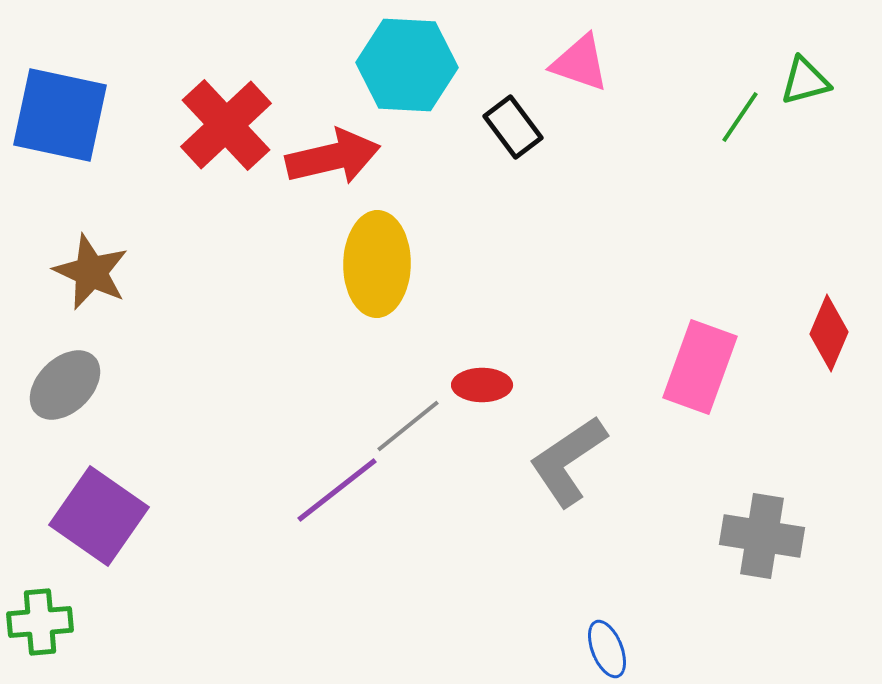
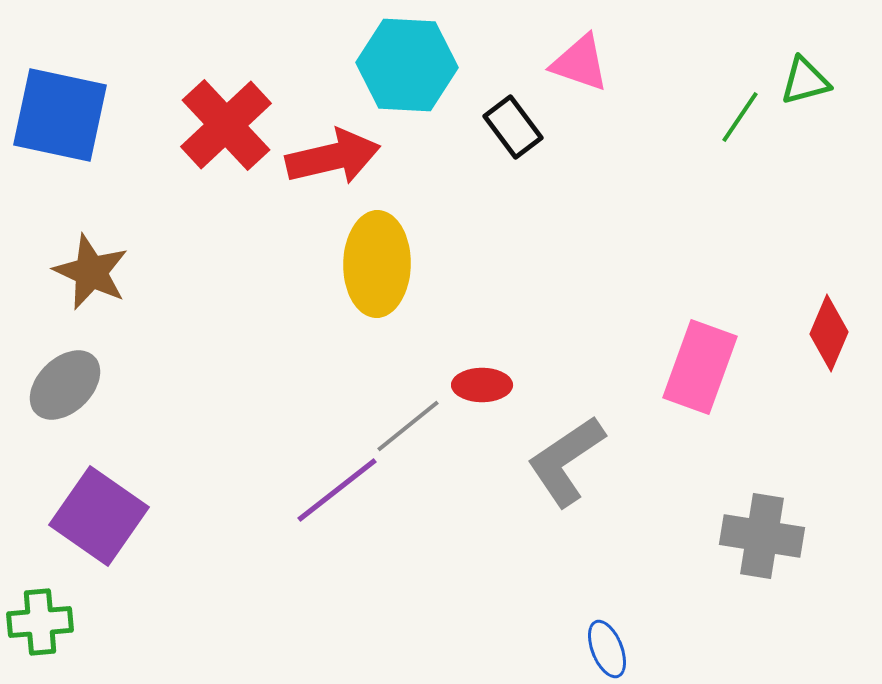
gray L-shape: moved 2 px left
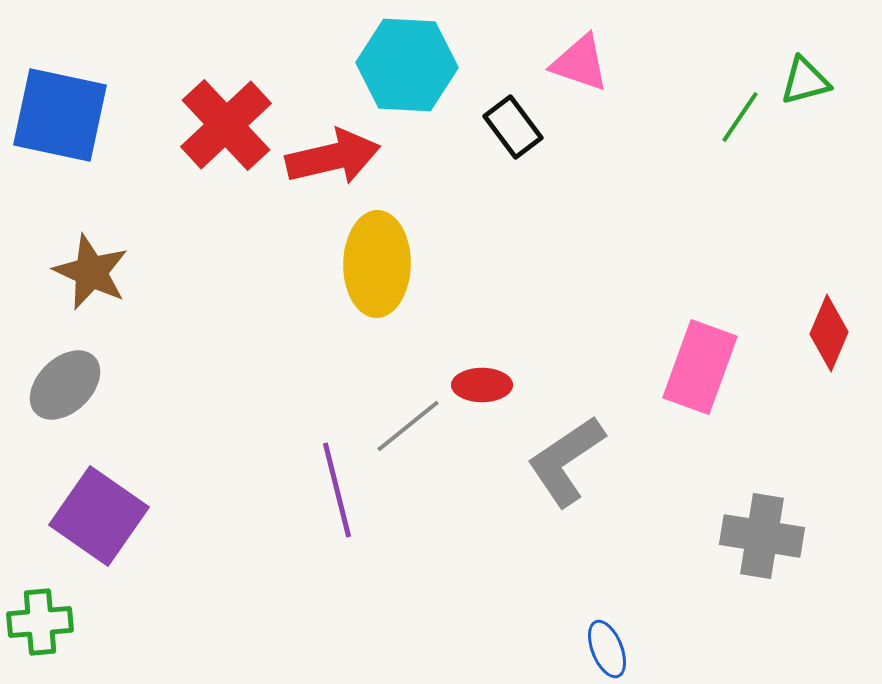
purple line: rotated 66 degrees counterclockwise
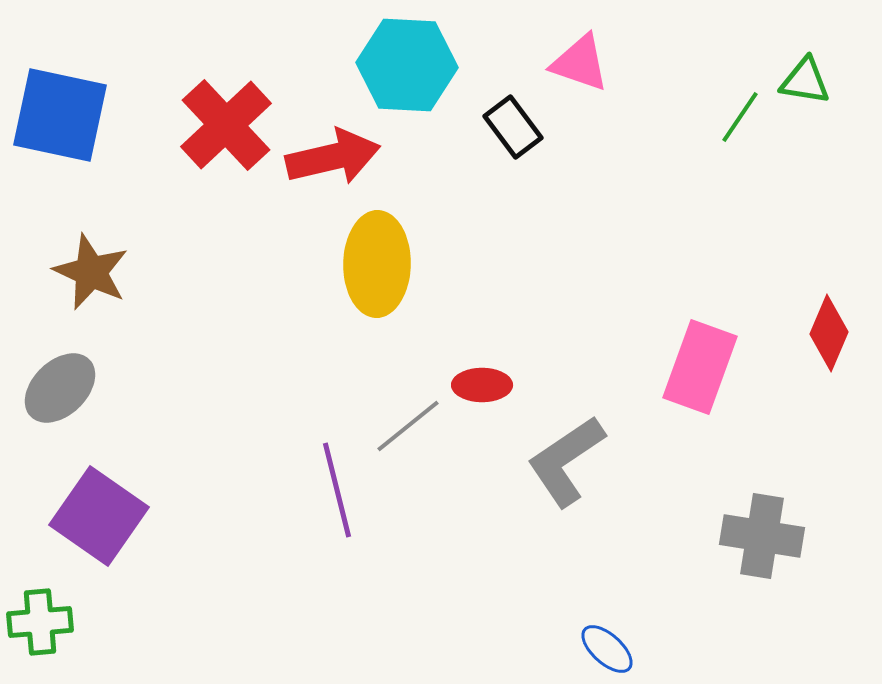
green triangle: rotated 24 degrees clockwise
gray ellipse: moved 5 px left, 3 px down
blue ellipse: rotated 26 degrees counterclockwise
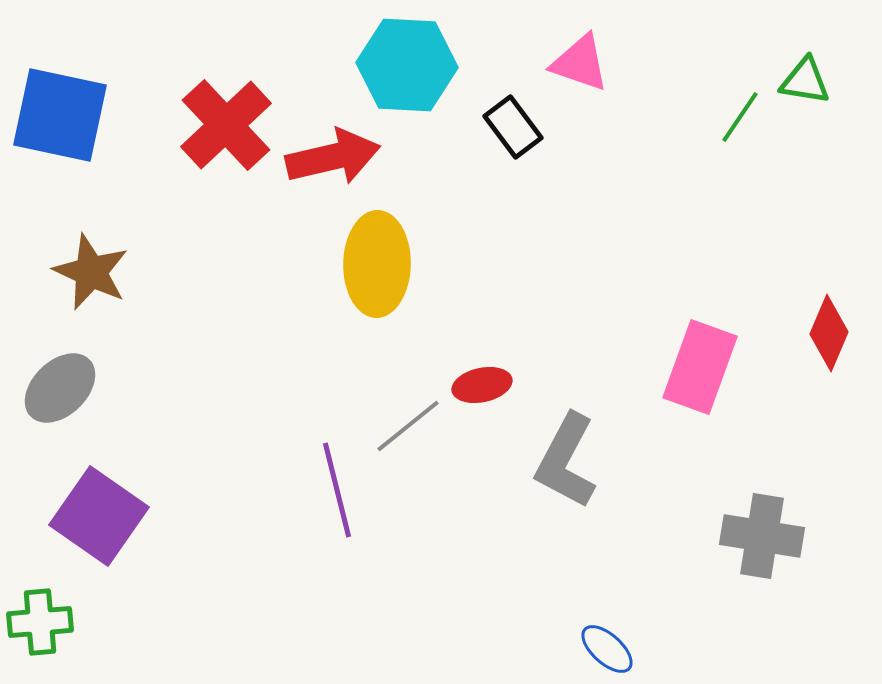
red ellipse: rotated 12 degrees counterclockwise
gray L-shape: rotated 28 degrees counterclockwise
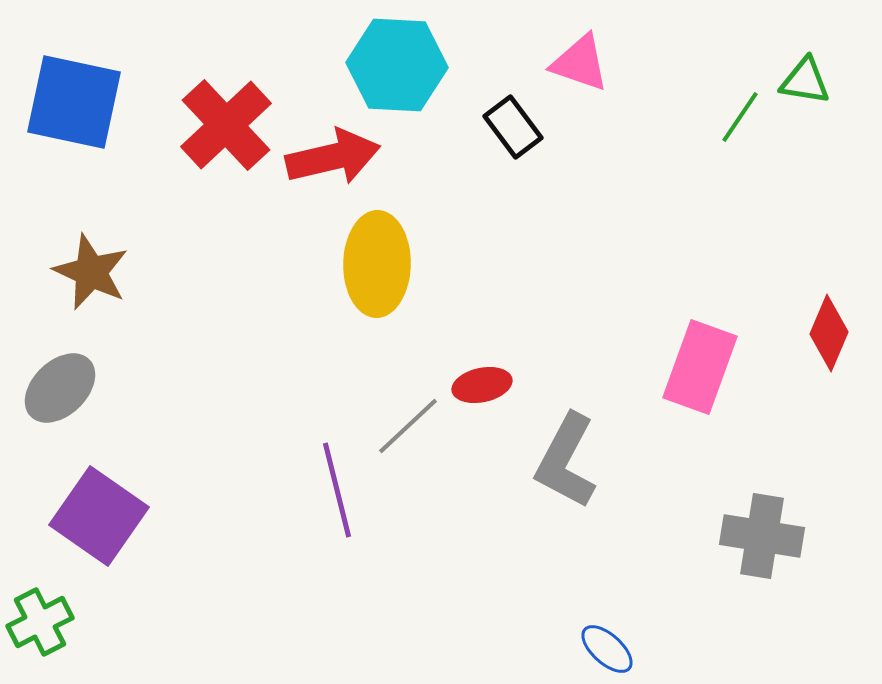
cyan hexagon: moved 10 px left
blue square: moved 14 px right, 13 px up
gray line: rotated 4 degrees counterclockwise
green cross: rotated 22 degrees counterclockwise
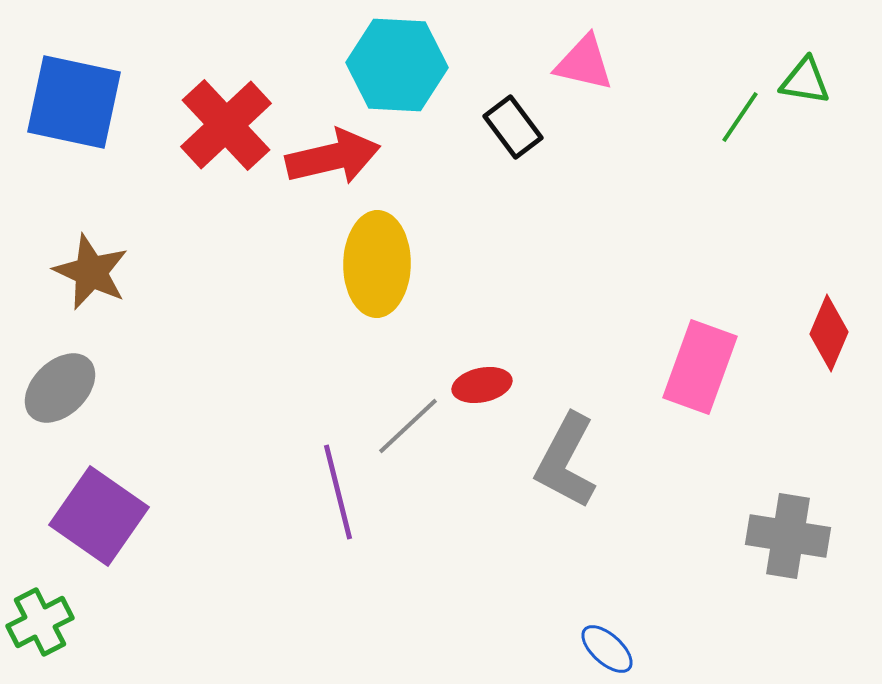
pink triangle: moved 4 px right; rotated 6 degrees counterclockwise
purple line: moved 1 px right, 2 px down
gray cross: moved 26 px right
